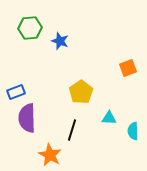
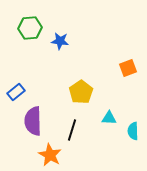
blue star: rotated 12 degrees counterclockwise
blue rectangle: rotated 18 degrees counterclockwise
purple semicircle: moved 6 px right, 3 px down
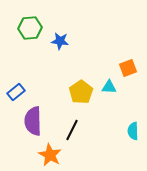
cyan triangle: moved 31 px up
black line: rotated 10 degrees clockwise
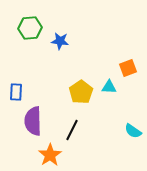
blue rectangle: rotated 48 degrees counterclockwise
cyan semicircle: rotated 54 degrees counterclockwise
orange star: rotated 10 degrees clockwise
